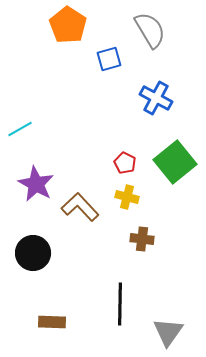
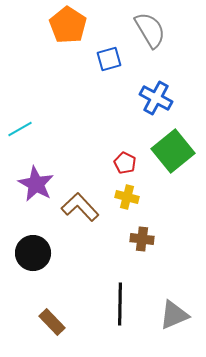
green square: moved 2 px left, 11 px up
brown rectangle: rotated 44 degrees clockwise
gray triangle: moved 6 px right, 17 px up; rotated 32 degrees clockwise
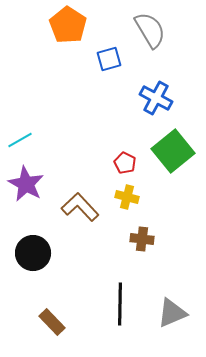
cyan line: moved 11 px down
purple star: moved 10 px left
gray triangle: moved 2 px left, 2 px up
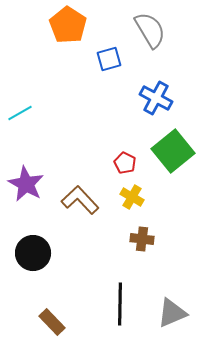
cyan line: moved 27 px up
yellow cross: moved 5 px right; rotated 15 degrees clockwise
brown L-shape: moved 7 px up
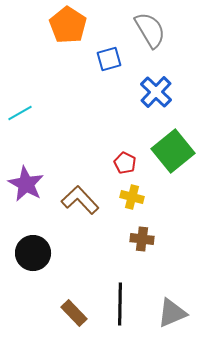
blue cross: moved 6 px up; rotated 16 degrees clockwise
yellow cross: rotated 15 degrees counterclockwise
brown rectangle: moved 22 px right, 9 px up
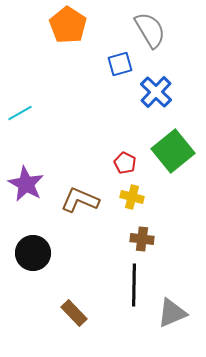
blue square: moved 11 px right, 5 px down
brown L-shape: rotated 24 degrees counterclockwise
black line: moved 14 px right, 19 px up
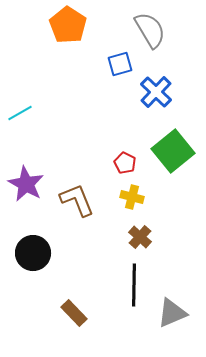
brown L-shape: moved 3 px left; rotated 45 degrees clockwise
brown cross: moved 2 px left, 2 px up; rotated 35 degrees clockwise
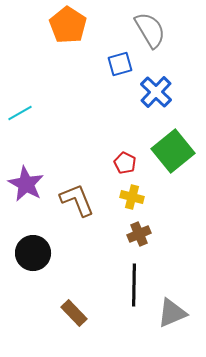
brown cross: moved 1 px left, 3 px up; rotated 25 degrees clockwise
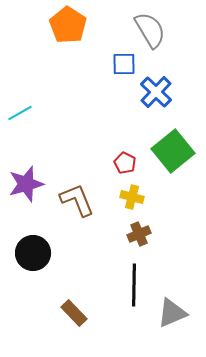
blue square: moved 4 px right; rotated 15 degrees clockwise
purple star: rotated 27 degrees clockwise
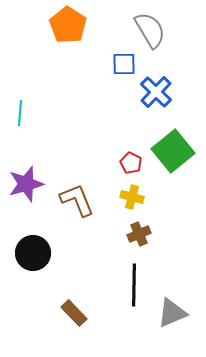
cyan line: rotated 55 degrees counterclockwise
red pentagon: moved 6 px right
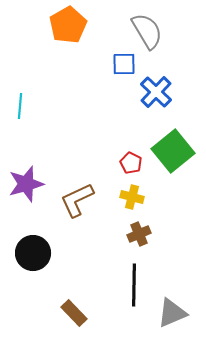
orange pentagon: rotated 9 degrees clockwise
gray semicircle: moved 3 px left, 1 px down
cyan line: moved 7 px up
brown L-shape: rotated 93 degrees counterclockwise
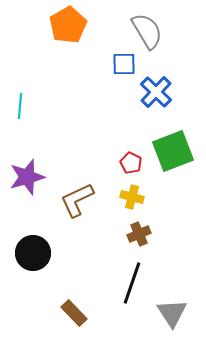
green square: rotated 18 degrees clockwise
purple star: moved 1 px right, 7 px up
black line: moved 2 px left, 2 px up; rotated 18 degrees clockwise
gray triangle: rotated 40 degrees counterclockwise
